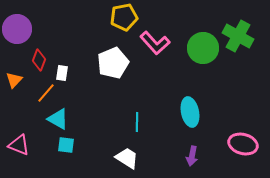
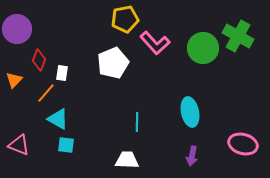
yellow pentagon: moved 1 px right, 2 px down
white trapezoid: moved 2 px down; rotated 30 degrees counterclockwise
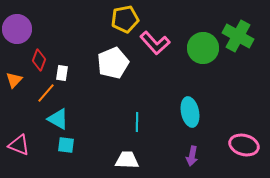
pink ellipse: moved 1 px right, 1 px down
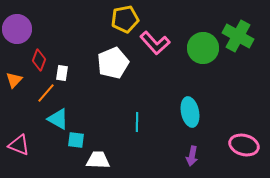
cyan square: moved 10 px right, 5 px up
white trapezoid: moved 29 px left
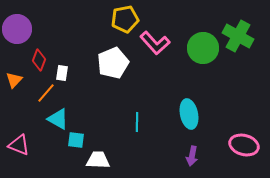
cyan ellipse: moved 1 px left, 2 px down
